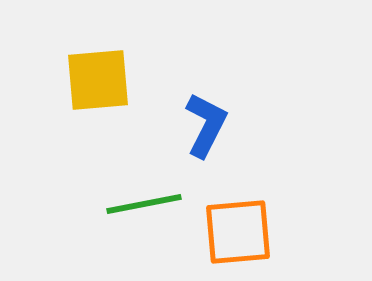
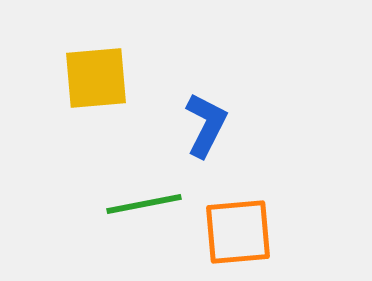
yellow square: moved 2 px left, 2 px up
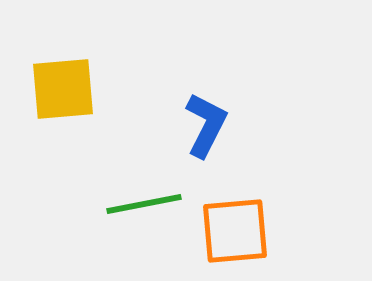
yellow square: moved 33 px left, 11 px down
orange square: moved 3 px left, 1 px up
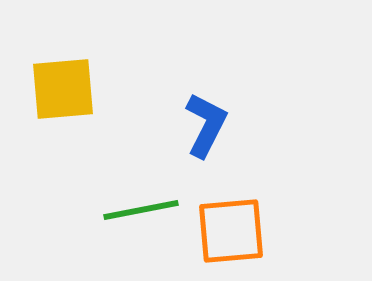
green line: moved 3 px left, 6 px down
orange square: moved 4 px left
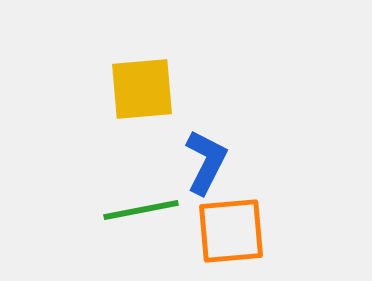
yellow square: moved 79 px right
blue L-shape: moved 37 px down
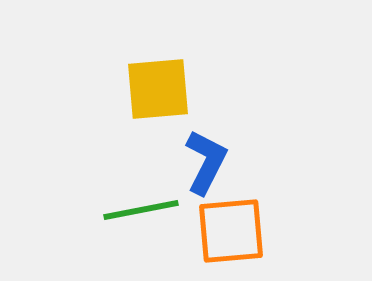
yellow square: moved 16 px right
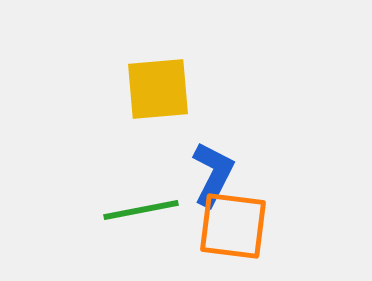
blue L-shape: moved 7 px right, 12 px down
orange square: moved 2 px right, 5 px up; rotated 12 degrees clockwise
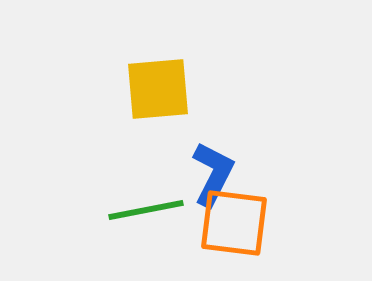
green line: moved 5 px right
orange square: moved 1 px right, 3 px up
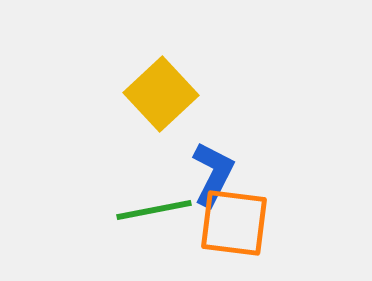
yellow square: moved 3 px right, 5 px down; rotated 38 degrees counterclockwise
green line: moved 8 px right
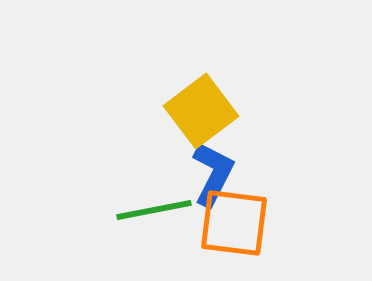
yellow square: moved 40 px right, 17 px down; rotated 6 degrees clockwise
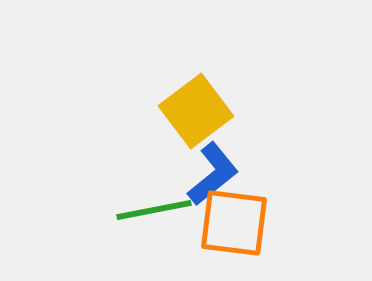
yellow square: moved 5 px left
blue L-shape: rotated 24 degrees clockwise
